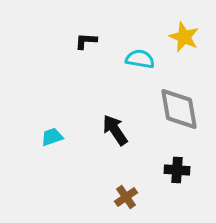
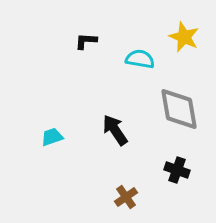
black cross: rotated 15 degrees clockwise
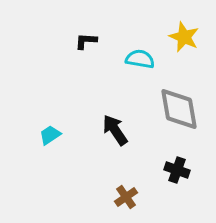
cyan trapezoid: moved 2 px left, 2 px up; rotated 15 degrees counterclockwise
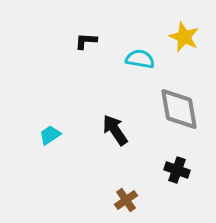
brown cross: moved 3 px down
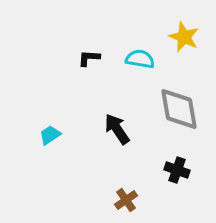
black L-shape: moved 3 px right, 17 px down
black arrow: moved 2 px right, 1 px up
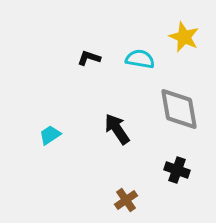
black L-shape: rotated 15 degrees clockwise
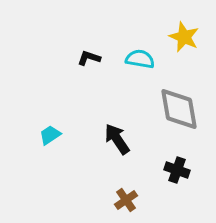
black arrow: moved 10 px down
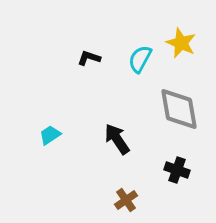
yellow star: moved 3 px left, 6 px down
cyan semicircle: rotated 72 degrees counterclockwise
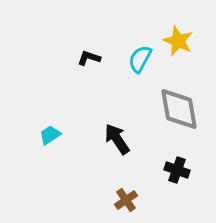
yellow star: moved 3 px left, 2 px up
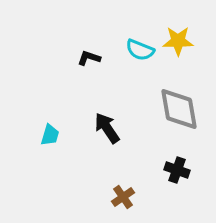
yellow star: rotated 24 degrees counterclockwise
cyan semicircle: moved 9 px up; rotated 96 degrees counterclockwise
cyan trapezoid: rotated 140 degrees clockwise
black arrow: moved 10 px left, 11 px up
brown cross: moved 3 px left, 3 px up
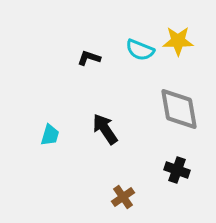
black arrow: moved 2 px left, 1 px down
